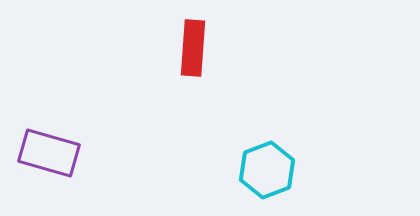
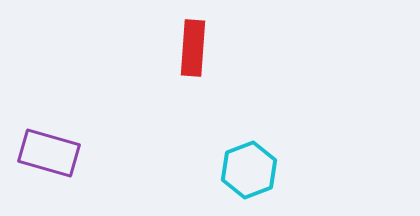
cyan hexagon: moved 18 px left
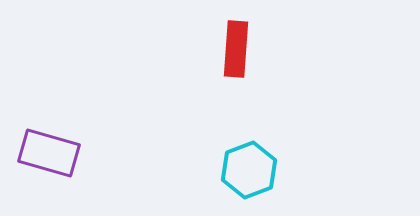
red rectangle: moved 43 px right, 1 px down
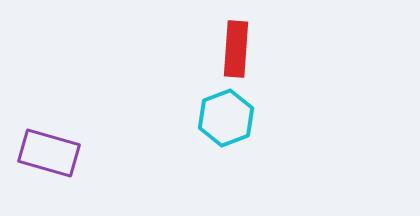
cyan hexagon: moved 23 px left, 52 px up
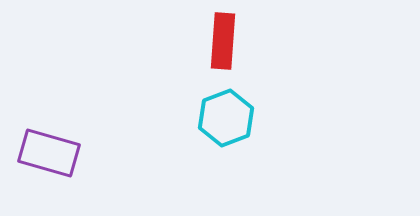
red rectangle: moved 13 px left, 8 px up
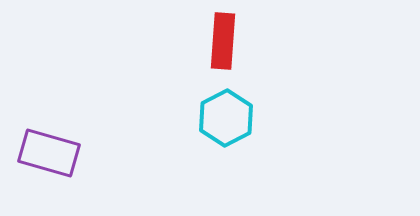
cyan hexagon: rotated 6 degrees counterclockwise
